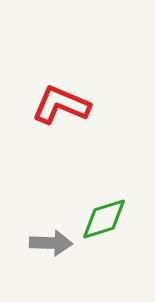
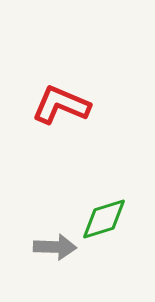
gray arrow: moved 4 px right, 4 px down
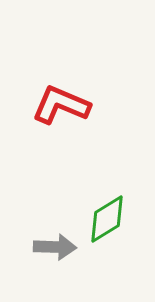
green diamond: moved 3 px right; rotated 15 degrees counterclockwise
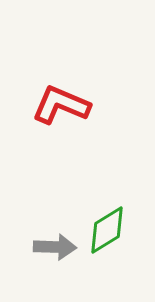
green diamond: moved 11 px down
